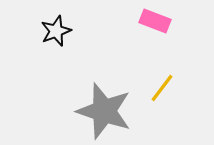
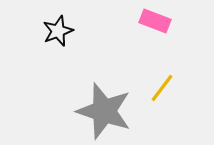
black star: moved 2 px right
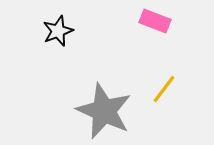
yellow line: moved 2 px right, 1 px down
gray star: rotated 6 degrees clockwise
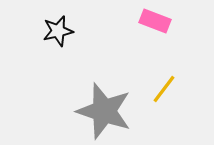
black star: rotated 8 degrees clockwise
gray star: rotated 6 degrees counterclockwise
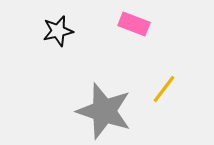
pink rectangle: moved 21 px left, 3 px down
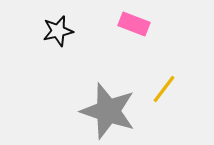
gray star: moved 4 px right
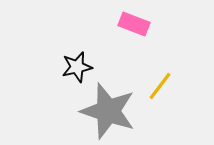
black star: moved 19 px right, 36 px down
yellow line: moved 4 px left, 3 px up
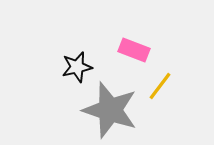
pink rectangle: moved 26 px down
gray star: moved 2 px right, 1 px up
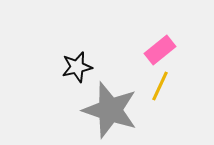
pink rectangle: moved 26 px right; rotated 60 degrees counterclockwise
yellow line: rotated 12 degrees counterclockwise
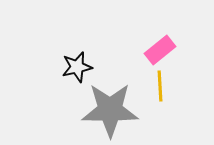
yellow line: rotated 28 degrees counterclockwise
gray star: rotated 18 degrees counterclockwise
